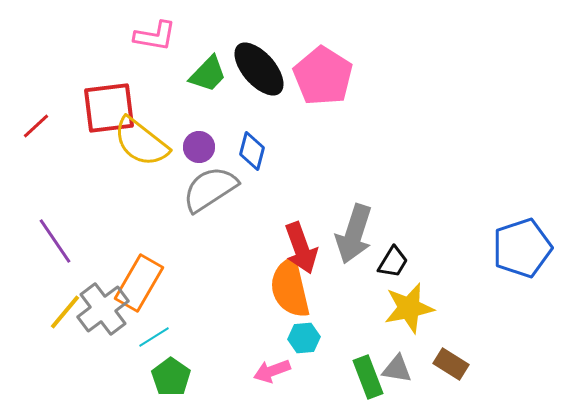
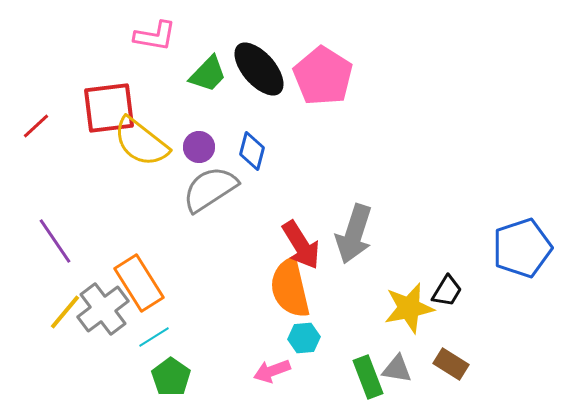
red arrow: moved 3 px up; rotated 12 degrees counterclockwise
black trapezoid: moved 54 px right, 29 px down
orange rectangle: rotated 62 degrees counterclockwise
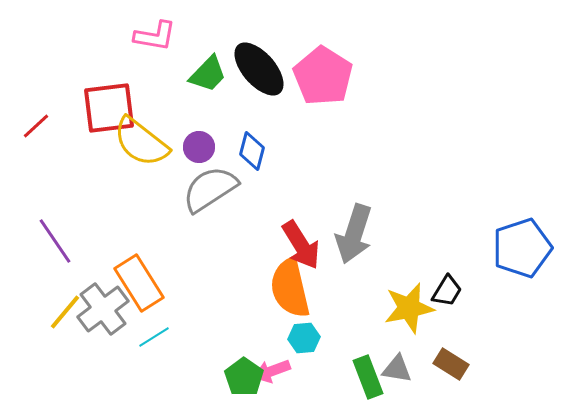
green pentagon: moved 73 px right
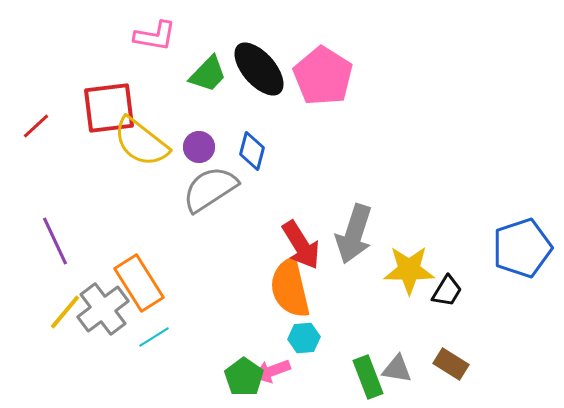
purple line: rotated 9 degrees clockwise
yellow star: moved 38 px up; rotated 12 degrees clockwise
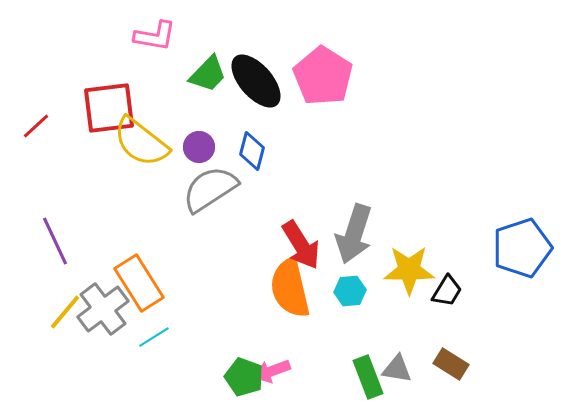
black ellipse: moved 3 px left, 12 px down
cyan hexagon: moved 46 px right, 47 px up
green pentagon: rotated 15 degrees counterclockwise
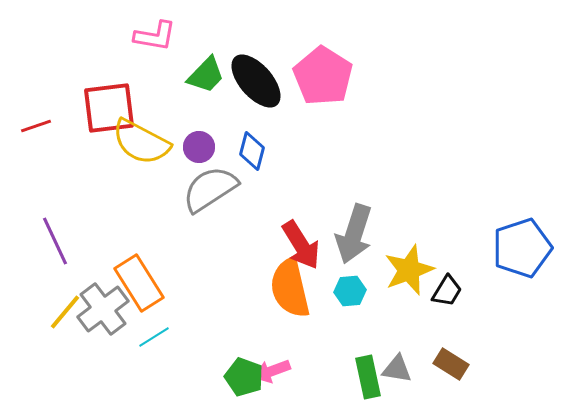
green trapezoid: moved 2 px left, 1 px down
red line: rotated 24 degrees clockwise
yellow semicircle: rotated 10 degrees counterclockwise
yellow star: rotated 21 degrees counterclockwise
green rectangle: rotated 9 degrees clockwise
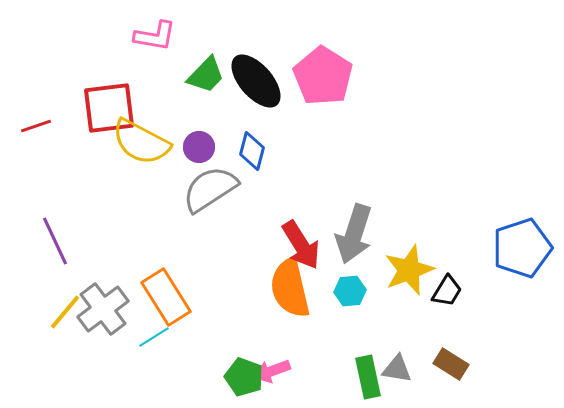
orange rectangle: moved 27 px right, 14 px down
